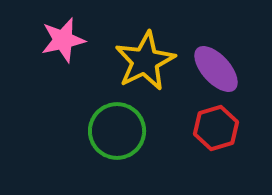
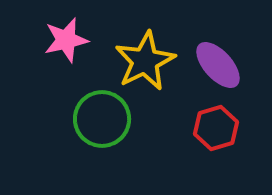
pink star: moved 3 px right
purple ellipse: moved 2 px right, 4 px up
green circle: moved 15 px left, 12 px up
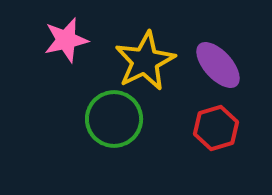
green circle: moved 12 px right
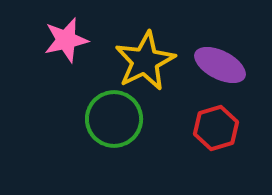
purple ellipse: moved 2 px right; rotated 21 degrees counterclockwise
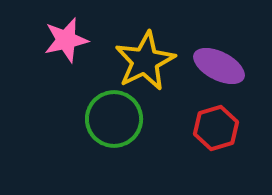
purple ellipse: moved 1 px left, 1 px down
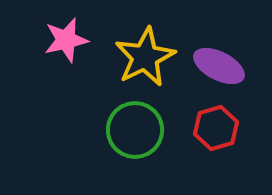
yellow star: moved 4 px up
green circle: moved 21 px right, 11 px down
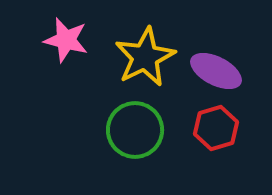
pink star: rotated 27 degrees clockwise
purple ellipse: moved 3 px left, 5 px down
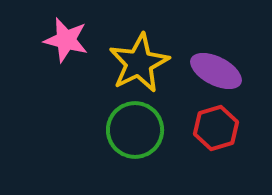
yellow star: moved 6 px left, 6 px down
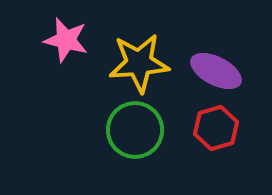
yellow star: rotated 22 degrees clockwise
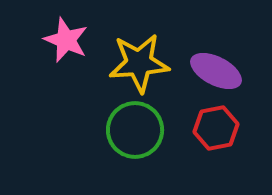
pink star: rotated 9 degrees clockwise
red hexagon: rotated 6 degrees clockwise
